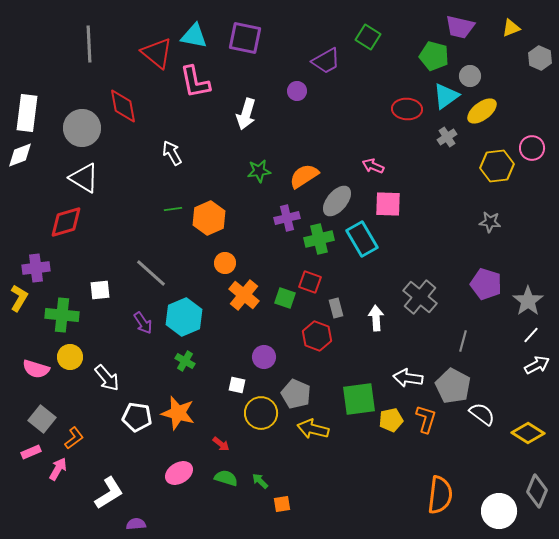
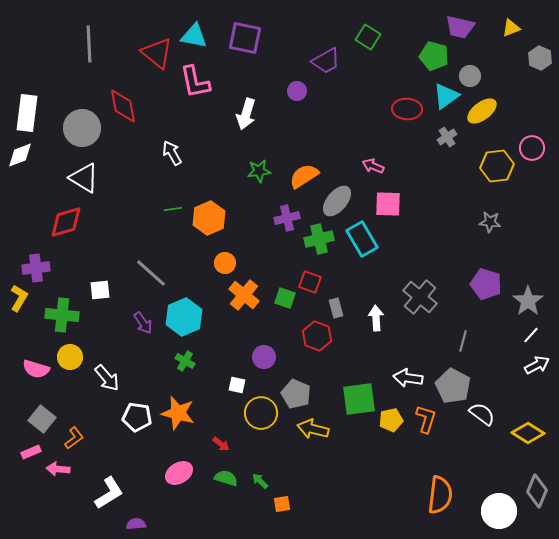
pink arrow at (58, 469): rotated 115 degrees counterclockwise
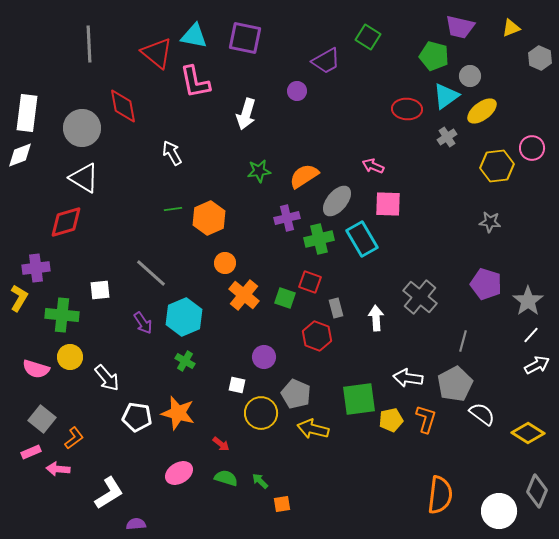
gray pentagon at (453, 386): moved 2 px right, 2 px up; rotated 16 degrees clockwise
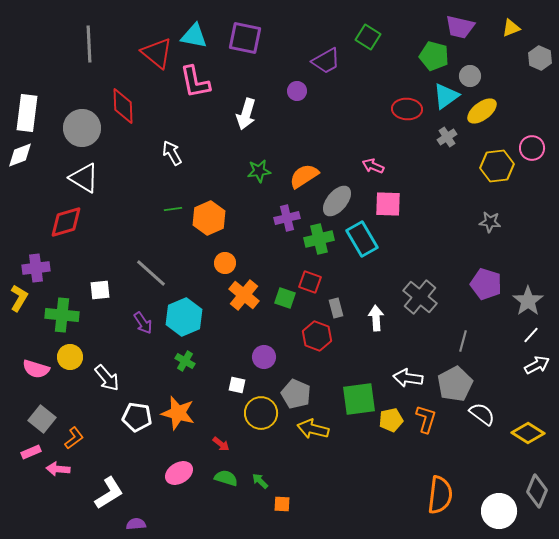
red diamond at (123, 106): rotated 9 degrees clockwise
orange square at (282, 504): rotated 12 degrees clockwise
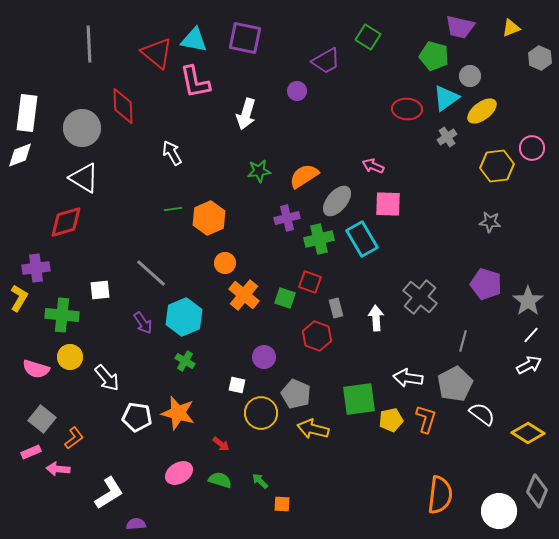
cyan triangle at (194, 36): moved 4 px down
cyan triangle at (446, 96): moved 2 px down
white arrow at (537, 365): moved 8 px left
green semicircle at (226, 478): moved 6 px left, 2 px down
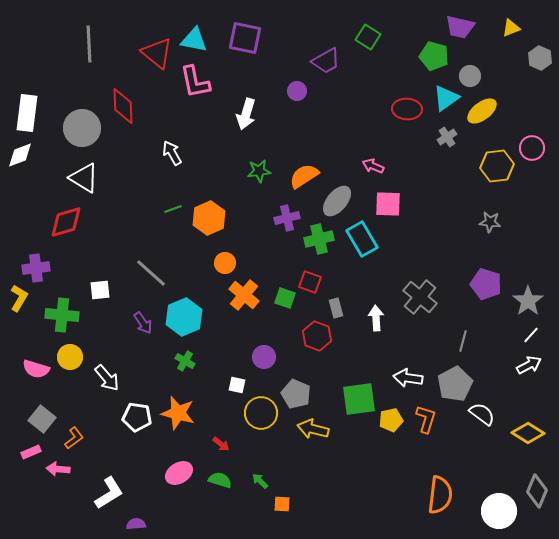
green line at (173, 209): rotated 12 degrees counterclockwise
